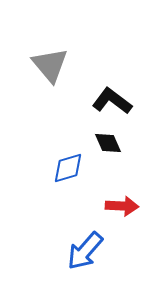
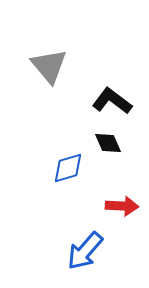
gray triangle: moved 1 px left, 1 px down
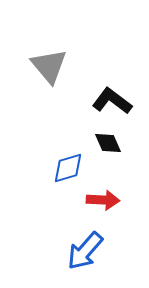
red arrow: moved 19 px left, 6 px up
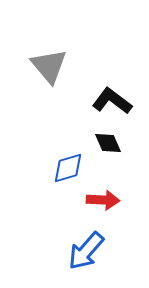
blue arrow: moved 1 px right
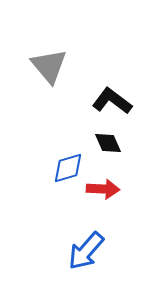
red arrow: moved 11 px up
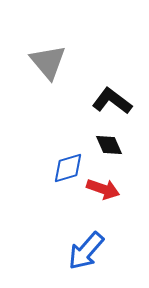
gray triangle: moved 1 px left, 4 px up
black diamond: moved 1 px right, 2 px down
red arrow: rotated 16 degrees clockwise
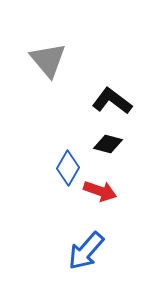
gray triangle: moved 2 px up
black diamond: moved 1 px left, 1 px up; rotated 52 degrees counterclockwise
blue diamond: rotated 44 degrees counterclockwise
red arrow: moved 3 px left, 2 px down
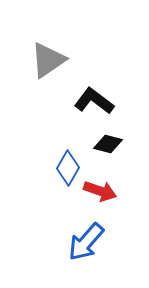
gray triangle: rotated 36 degrees clockwise
black L-shape: moved 18 px left
blue arrow: moved 9 px up
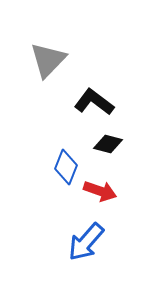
gray triangle: rotated 12 degrees counterclockwise
black L-shape: moved 1 px down
blue diamond: moved 2 px left, 1 px up; rotated 8 degrees counterclockwise
